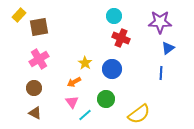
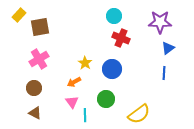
brown square: moved 1 px right
blue line: moved 3 px right
cyan line: rotated 48 degrees counterclockwise
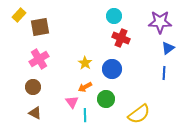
orange arrow: moved 11 px right, 5 px down
brown circle: moved 1 px left, 1 px up
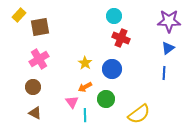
purple star: moved 9 px right, 1 px up
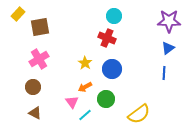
yellow rectangle: moved 1 px left, 1 px up
red cross: moved 14 px left
cyan line: rotated 48 degrees clockwise
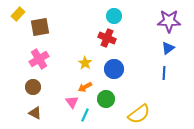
blue circle: moved 2 px right
cyan line: rotated 24 degrees counterclockwise
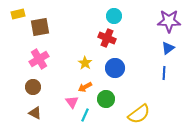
yellow rectangle: rotated 32 degrees clockwise
blue circle: moved 1 px right, 1 px up
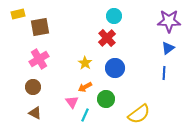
red cross: rotated 24 degrees clockwise
